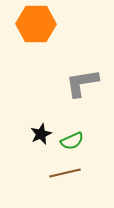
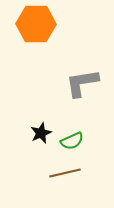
black star: moved 1 px up
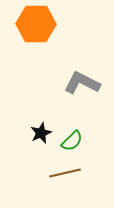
gray L-shape: rotated 36 degrees clockwise
green semicircle: rotated 20 degrees counterclockwise
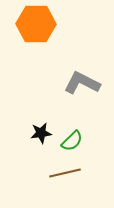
black star: rotated 15 degrees clockwise
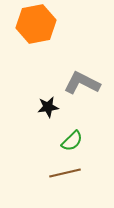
orange hexagon: rotated 12 degrees counterclockwise
black star: moved 7 px right, 26 px up
